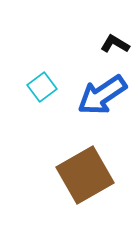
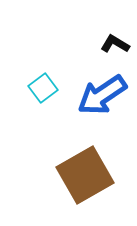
cyan square: moved 1 px right, 1 px down
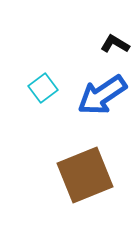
brown square: rotated 8 degrees clockwise
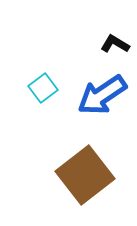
brown square: rotated 16 degrees counterclockwise
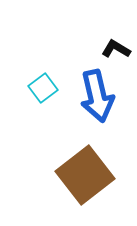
black L-shape: moved 1 px right, 5 px down
blue arrow: moved 5 px left, 1 px down; rotated 69 degrees counterclockwise
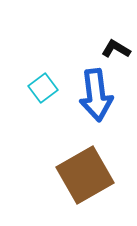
blue arrow: moved 1 px left, 1 px up; rotated 6 degrees clockwise
brown square: rotated 8 degrees clockwise
